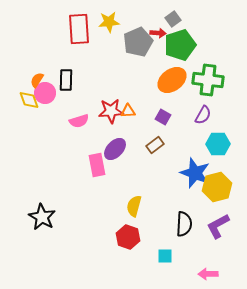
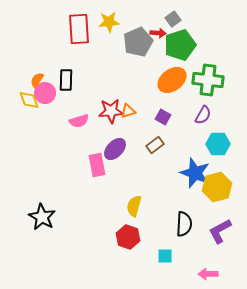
orange triangle: rotated 14 degrees counterclockwise
purple L-shape: moved 2 px right, 5 px down
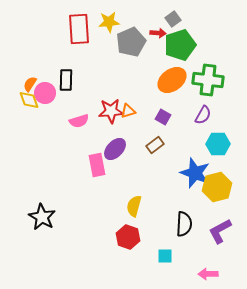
gray pentagon: moved 7 px left
orange semicircle: moved 7 px left, 4 px down
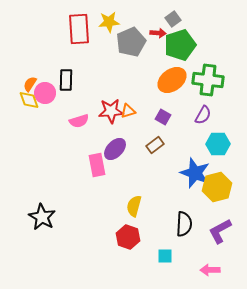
pink arrow: moved 2 px right, 4 px up
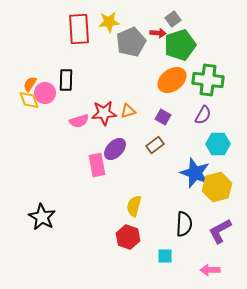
red star: moved 7 px left, 2 px down
